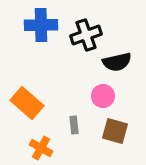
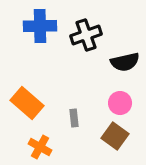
blue cross: moved 1 px left, 1 px down
black semicircle: moved 8 px right
pink circle: moved 17 px right, 7 px down
gray rectangle: moved 7 px up
brown square: moved 5 px down; rotated 20 degrees clockwise
orange cross: moved 1 px left, 1 px up
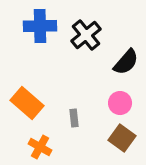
black cross: rotated 20 degrees counterclockwise
black semicircle: moved 1 px right; rotated 36 degrees counterclockwise
brown square: moved 7 px right, 2 px down
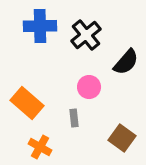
pink circle: moved 31 px left, 16 px up
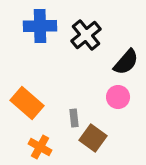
pink circle: moved 29 px right, 10 px down
brown square: moved 29 px left
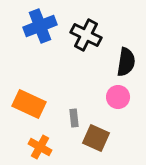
blue cross: rotated 20 degrees counterclockwise
black cross: rotated 24 degrees counterclockwise
black semicircle: rotated 32 degrees counterclockwise
orange rectangle: moved 2 px right, 1 px down; rotated 16 degrees counterclockwise
brown square: moved 3 px right; rotated 12 degrees counterclockwise
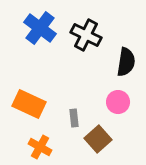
blue cross: moved 2 px down; rotated 32 degrees counterclockwise
pink circle: moved 5 px down
brown square: moved 2 px right, 1 px down; rotated 24 degrees clockwise
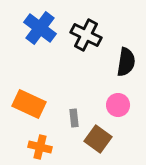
pink circle: moved 3 px down
brown square: rotated 12 degrees counterclockwise
orange cross: rotated 15 degrees counterclockwise
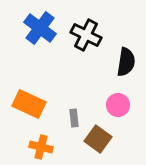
orange cross: moved 1 px right
